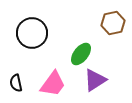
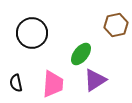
brown hexagon: moved 3 px right, 2 px down
pink trapezoid: rotated 32 degrees counterclockwise
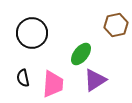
black semicircle: moved 7 px right, 5 px up
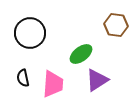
brown hexagon: rotated 20 degrees clockwise
black circle: moved 2 px left
green ellipse: rotated 15 degrees clockwise
purple triangle: moved 2 px right
